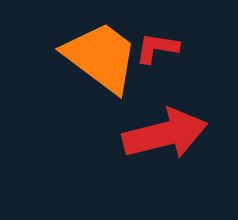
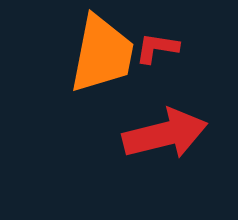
orange trapezoid: moved 1 px right, 3 px up; rotated 64 degrees clockwise
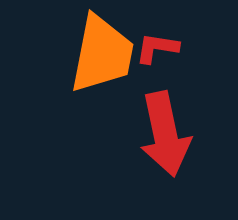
red arrow: rotated 92 degrees clockwise
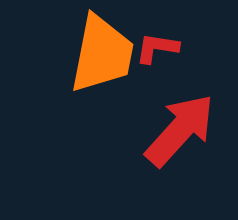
red arrow: moved 15 px right, 4 px up; rotated 126 degrees counterclockwise
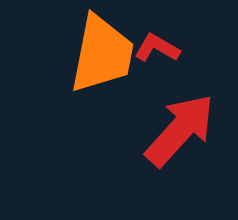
red L-shape: rotated 21 degrees clockwise
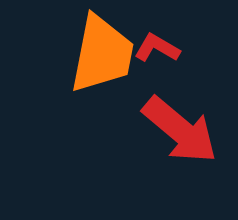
red arrow: rotated 88 degrees clockwise
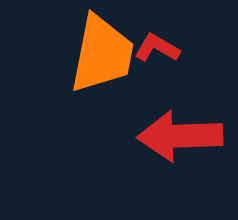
red arrow: moved 6 px down; rotated 138 degrees clockwise
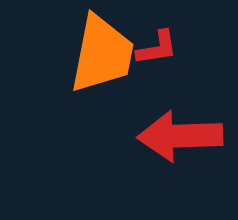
red L-shape: rotated 141 degrees clockwise
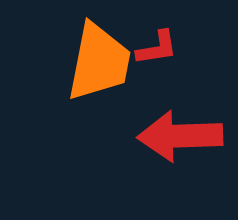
orange trapezoid: moved 3 px left, 8 px down
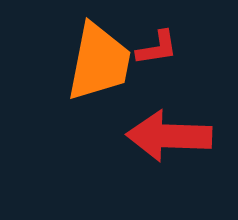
red arrow: moved 11 px left; rotated 4 degrees clockwise
